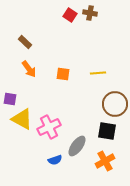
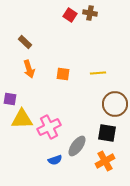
orange arrow: rotated 18 degrees clockwise
yellow triangle: rotated 30 degrees counterclockwise
black square: moved 2 px down
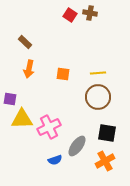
orange arrow: rotated 30 degrees clockwise
brown circle: moved 17 px left, 7 px up
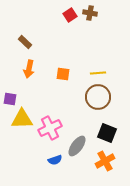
red square: rotated 24 degrees clockwise
pink cross: moved 1 px right, 1 px down
black square: rotated 12 degrees clockwise
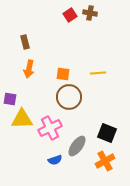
brown rectangle: rotated 32 degrees clockwise
brown circle: moved 29 px left
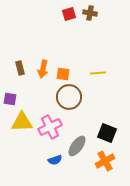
red square: moved 1 px left, 1 px up; rotated 16 degrees clockwise
brown rectangle: moved 5 px left, 26 px down
orange arrow: moved 14 px right
yellow triangle: moved 3 px down
pink cross: moved 1 px up
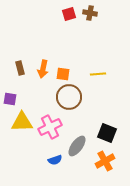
yellow line: moved 1 px down
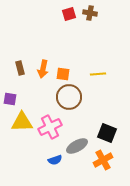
gray ellipse: rotated 25 degrees clockwise
orange cross: moved 2 px left, 1 px up
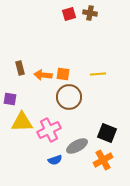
orange arrow: moved 6 px down; rotated 84 degrees clockwise
pink cross: moved 1 px left, 3 px down
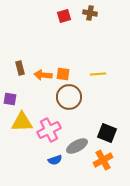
red square: moved 5 px left, 2 px down
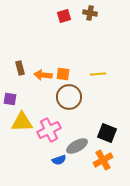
blue semicircle: moved 4 px right
